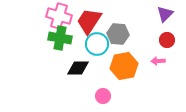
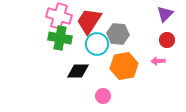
black diamond: moved 3 px down
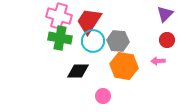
gray hexagon: moved 7 px down
cyan circle: moved 4 px left, 3 px up
orange hexagon: rotated 20 degrees clockwise
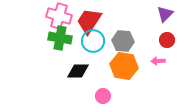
gray hexagon: moved 5 px right
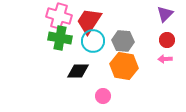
pink arrow: moved 7 px right, 2 px up
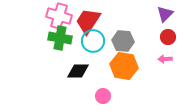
red trapezoid: moved 1 px left
red circle: moved 1 px right, 3 px up
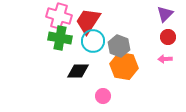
gray hexagon: moved 4 px left, 5 px down; rotated 15 degrees clockwise
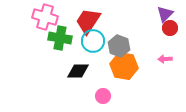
pink cross: moved 14 px left, 1 px down
red circle: moved 2 px right, 9 px up
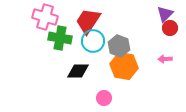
pink circle: moved 1 px right, 2 px down
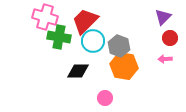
purple triangle: moved 2 px left, 3 px down
red trapezoid: moved 3 px left; rotated 12 degrees clockwise
red circle: moved 10 px down
green cross: moved 1 px left, 1 px up
pink circle: moved 1 px right
